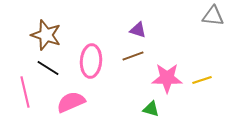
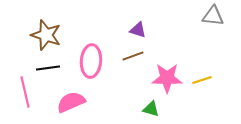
black line: rotated 40 degrees counterclockwise
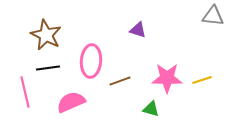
brown star: rotated 8 degrees clockwise
brown line: moved 13 px left, 25 px down
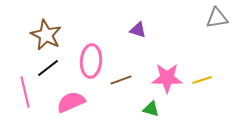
gray triangle: moved 4 px right, 2 px down; rotated 15 degrees counterclockwise
black line: rotated 30 degrees counterclockwise
brown line: moved 1 px right, 1 px up
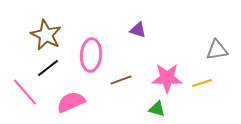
gray triangle: moved 32 px down
pink ellipse: moved 6 px up
yellow line: moved 3 px down
pink line: rotated 28 degrees counterclockwise
green triangle: moved 6 px right
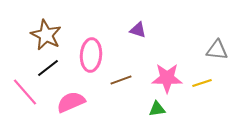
gray triangle: rotated 15 degrees clockwise
green triangle: rotated 24 degrees counterclockwise
